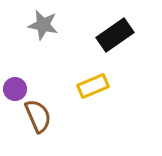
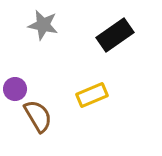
yellow rectangle: moved 1 px left, 9 px down
brown semicircle: rotated 8 degrees counterclockwise
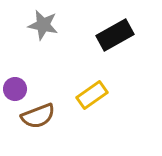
black rectangle: rotated 6 degrees clockwise
yellow rectangle: rotated 12 degrees counterclockwise
brown semicircle: rotated 100 degrees clockwise
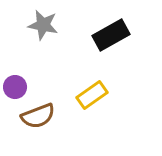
black rectangle: moved 4 px left
purple circle: moved 2 px up
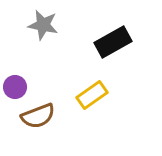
black rectangle: moved 2 px right, 7 px down
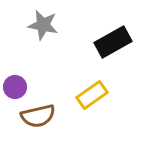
brown semicircle: rotated 8 degrees clockwise
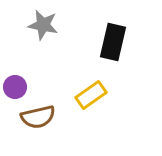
black rectangle: rotated 48 degrees counterclockwise
yellow rectangle: moved 1 px left
brown semicircle: moved 1 px down
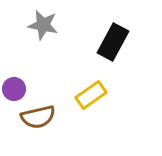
black rectangle: rotated 15 degrees clockwise
purple circle: moved 1 px left, 2 px down
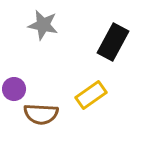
brown semicircle: moved 3 px right, 3 px up; rotated 16 degrees clockwise
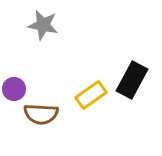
black rectangle: moved 19 px right, 38 px down
